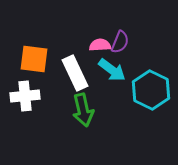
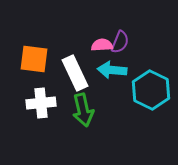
pink semicircle: moved 2 px right
cyan arrow: rotated 148 degrees clockwise
white cross: moved 16 px right, 7 px down
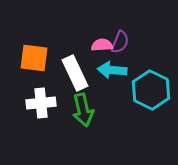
orange square: moved 1 px up
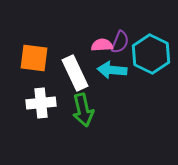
cyan hexagon: moved 36 px up
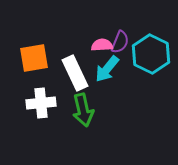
orange square: rotated 16 degrees counterclockwise
cyan arrow: moved 5 px left, 1 px up; rotated 56 degrees counterclockwise
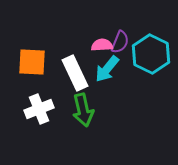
orange square: moved 2 px left, 4 px down; rotated 12 degrees clockwise
white cross: moved 2 px left, 6 px down; rotated 16 degrees counterclockwise
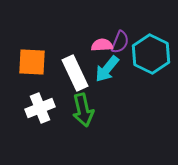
white cross: moved 1 px right, 1 px up
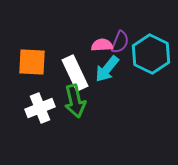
green arrow: moved 8 px left, 9 px up
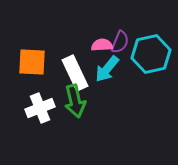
cyan hexagon: rotated 21 degrees clockwise
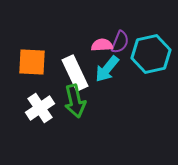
white cross: rotated 12 degrees counterclockwise
